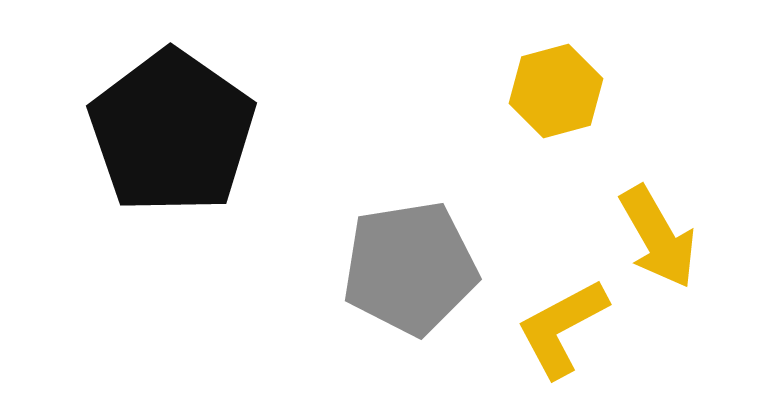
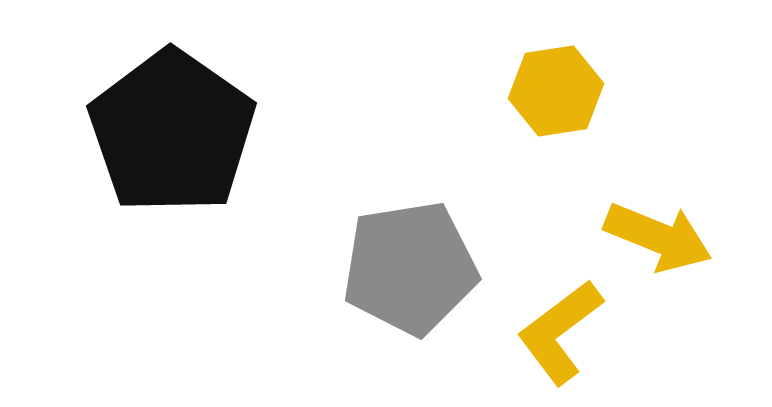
yellow hexagon: rotated 6 degrees clockwise
yellow arrow: rotated 38 degrees counterclockwise
yellow L-shape: moved 2 px left, 4 px down; rotated 9 degrees counterclockwise
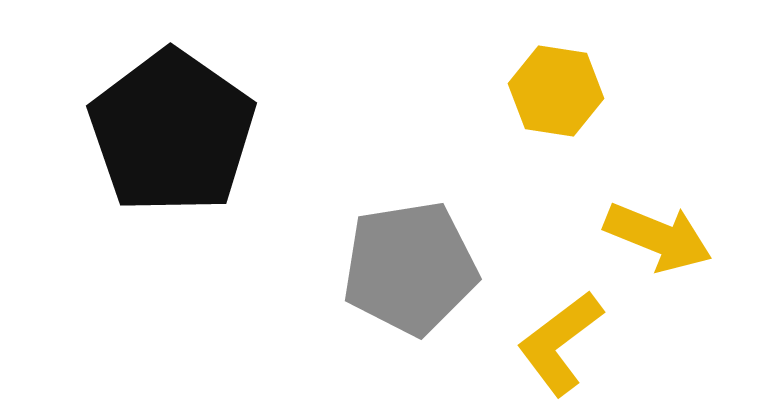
yellow hexagon: rotated 18 degrees clockwise
yellow L-shape: moved 11 px down
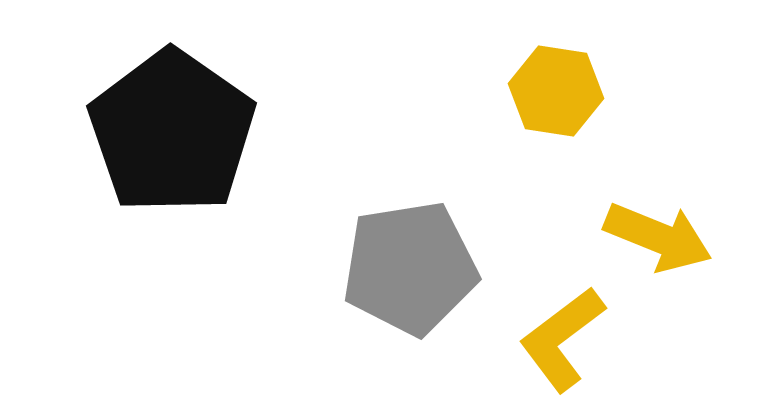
yellow L-shape: moved 2 px right, 4 px up
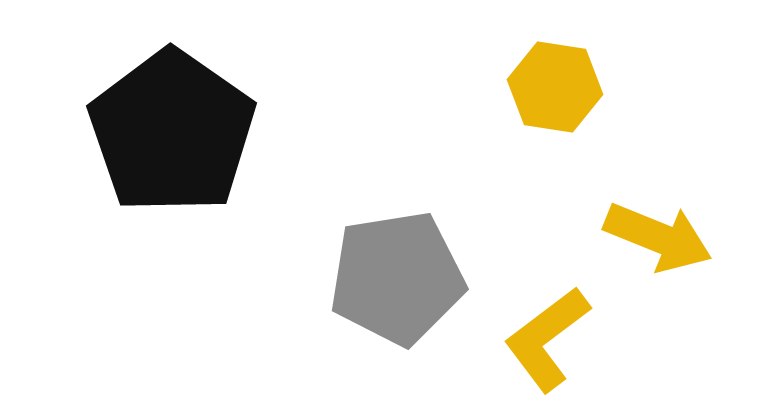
yellow hexagon: moved 1 px left, 4 px up
gray pentagon: moved 13 px left, 10 px down
yellow L-shape: moved 15 px left
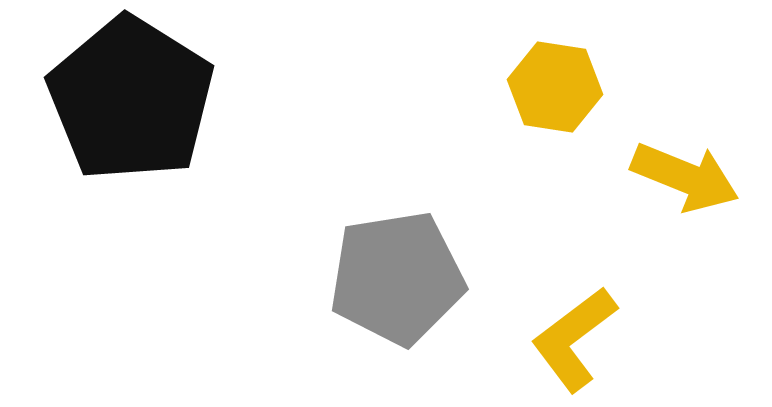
black pentagon: moved 41 px left, 33 px up; rotated 3 degrees counterclockwise
yellow arrow: moved 27 px right, 60 px up
yellow L-shape: moved 27 px right
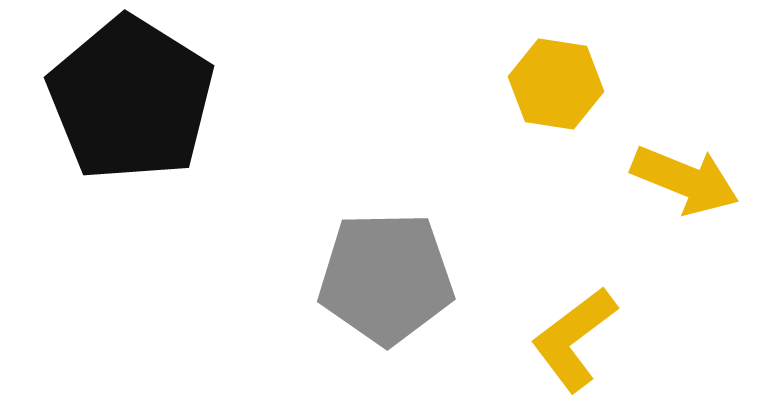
yellow hexagon: moved 1 px right, 3 px up
yellow arrow: moved 3 px down
gray pentagon: moved 11 px left; rotated 8 degrees clockwise
